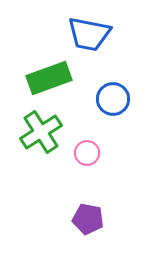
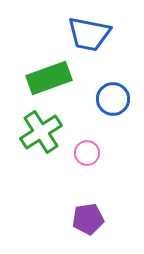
purple pentagon: rotated 20 degrees counterclockwise
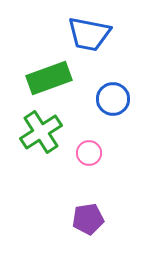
pink circle: moved 2 px right
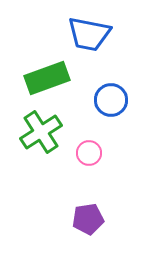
green rectangle: moved 2 px left
blue circle: moved 2 px left, 1 px down
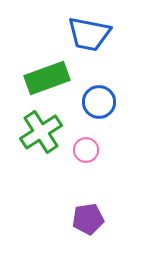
blue circle: moved 12 px left, 2 px down
pink circle: moved 3 px left, 3 px up
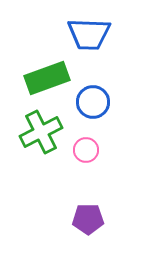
blue trapezoid: rotated 9 degrees counterclockwise
blue circle: moved 6 px left
green cross: rotated 6 degrees clockwise
purple pentagon: rotated 8 degrees clockwise
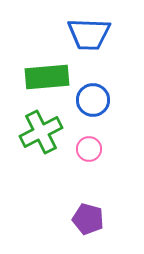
green rectangle: moved 1 px up; rotated 15 degrees clockwise
blue circle: moved 2 px up
pink circle: moved 3 px right, 1 px up
purple pentagon: rotated 16 degrees clockwise
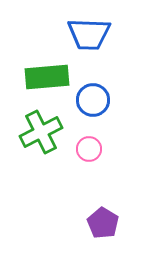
purple pentagon: moved 15 px right, 4 px down; rotated 16 degrees clockwise
